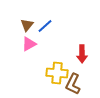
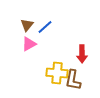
blue line: moved 1 px down
brown L-shape: moved 4 px up; rotated 15 degrees counterclockwise
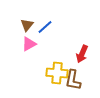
red arrow: rotated 24 degrees clockwise
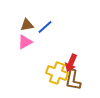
brown triangle: rotated 40 degrees clockwise
pink triangle: moved 4 px left, 2 px up
red arrow: moved 11 px left, 9 px down
yellow cross: rotated 15 degrees clockwise
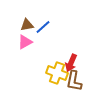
blue line: moved 2 px left
brown L-shape: moved 1 px right, 1 px down
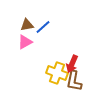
red arrow: moved 1 px right, 1 px down
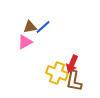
brown triangle: moved 3 px right, 2 px down
